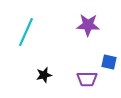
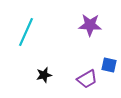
purple star: moved 2 px right
blue square: moved 3 px down
purple trapezoid: rotated 30 degrees counterclockwise
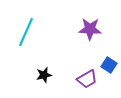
purple star: moved 4 px down
blue square: rotated 21 degrees clockwise
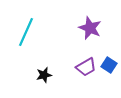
purple star: moved 1 px up; rotated 20 degrees clockwise
purple trapezoid: moved 1 px left, 12 px up
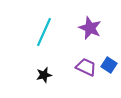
cyan line: moved 18 px right
purple trapezoid: rotated 125 degrees counterclockwise
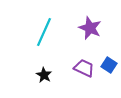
purple trapezoid: moved 2 px left, 1 px down
black star: rotated 28 degrees counterclockwise
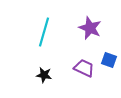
cyan line: rotated 8 degrees counterclockwise
blue square: moved 5 px up; rotated 14 degrees counterclockwise
black star: rotated 21 degrees counterclockwise
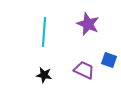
purple star: moved 2 px left, 4 px up
cyan line: rotated 12 degrees counterclockwise
purple trapezoid: moved 2 px down
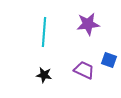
purple star: rotated 30 degrees counterclockwise
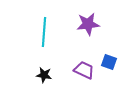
blue square: moved 2 px down
